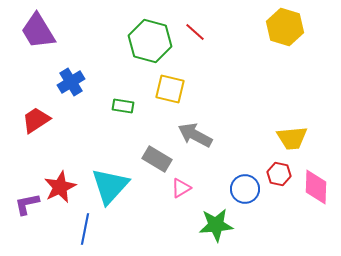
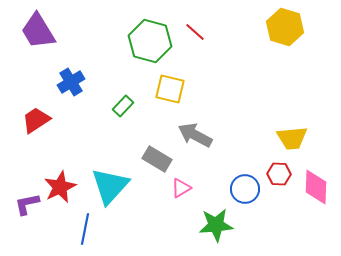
green rectangle: rotated 55 degrees counterclockwise
red hexagon: rotated 10 degrees counterclockwise
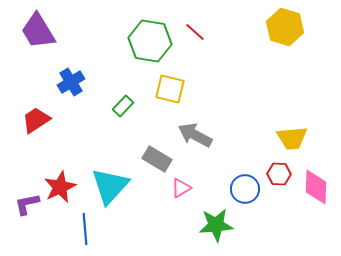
green hexagon: rotated 6 degrees counterclockwise
blue line: rotated 16 degrees counterclockwise
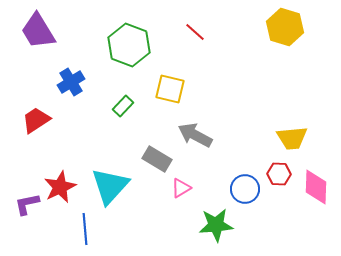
green hexagon: moved 21 px left, 4 px down; rotated 12 degrees clockwise
